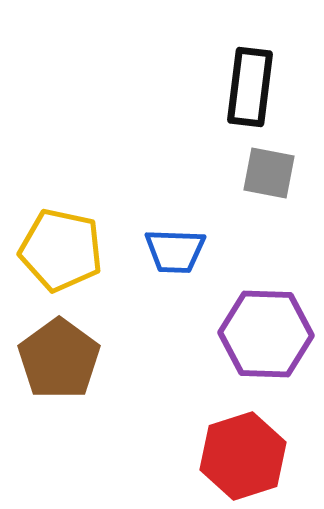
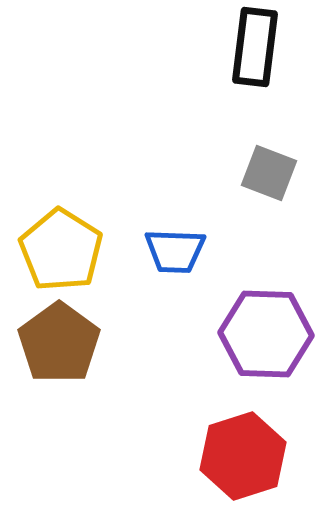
black rectangle: moved 5 px right, 40 px up
gray square: rotated 10 degrees clockwise
yellow pentagon: rotated 20 degrees clockwise
brown pentagon: moved 16 px up
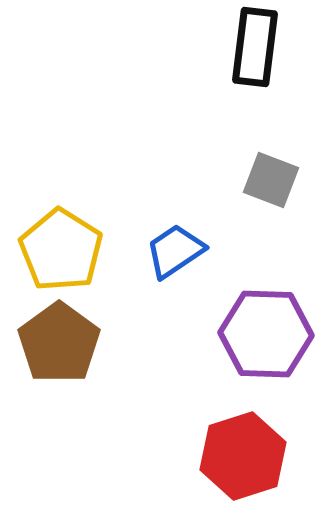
gray square: moved 2 px right, 7 px down
blue trapezoid: rotated 144 degrees clockwise
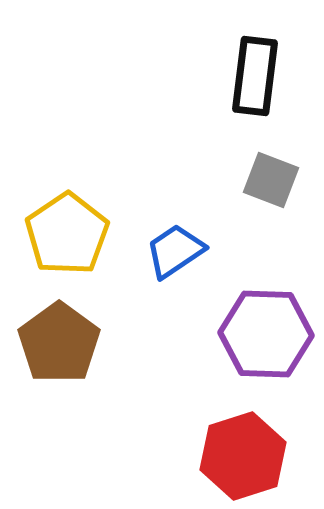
black rectangle: moved 29 px down
yellow pentagon: moved 6 px right, 16 px up; rotated 6 degrees clockwise
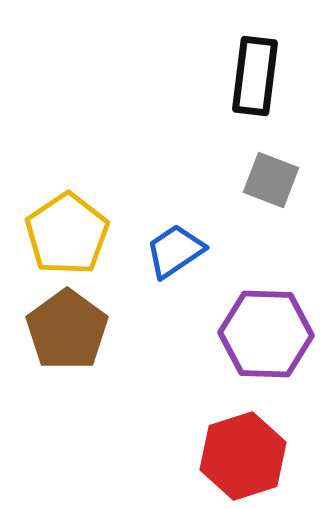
brown pentagon: moved 8 px right, 13 px up
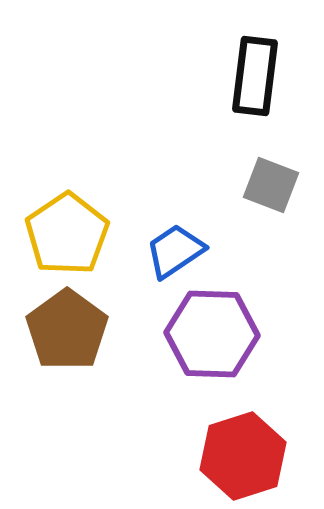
gray square: moved 5 px down
purple hexagon: moved 54 px left
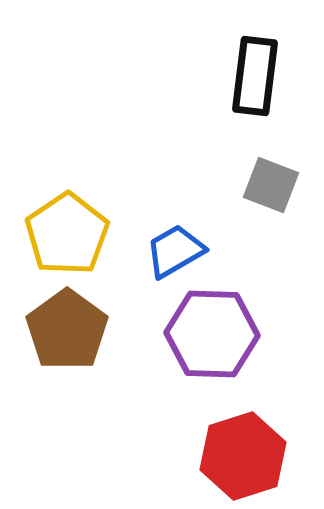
blue trapezoid: rotated 4 degrees clockwise
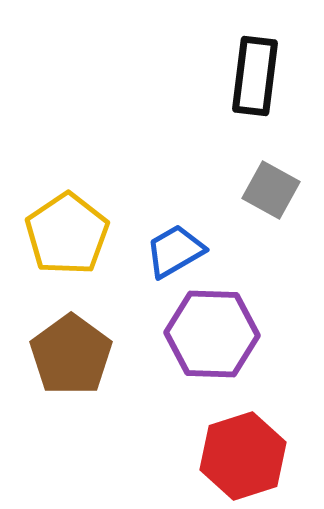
gray square: moved 5 px down; rotated 8 degrees clockwise
brown pentagon: moved 4 px right, 25 px down
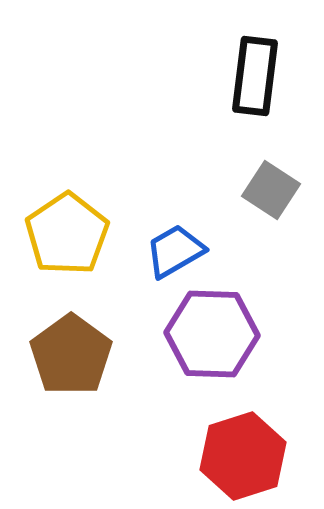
gray square: rotated 4 degrees clockwise
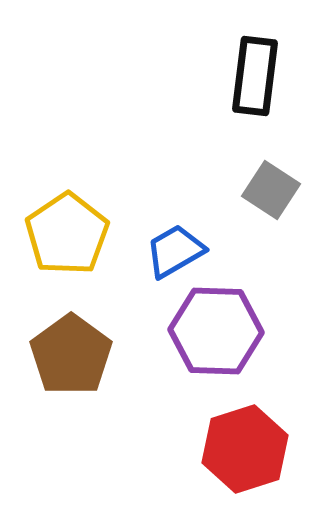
purple hexagon: moved 4 px right, 3 px up
red hexagon: moved 2 px right, 7 px up
